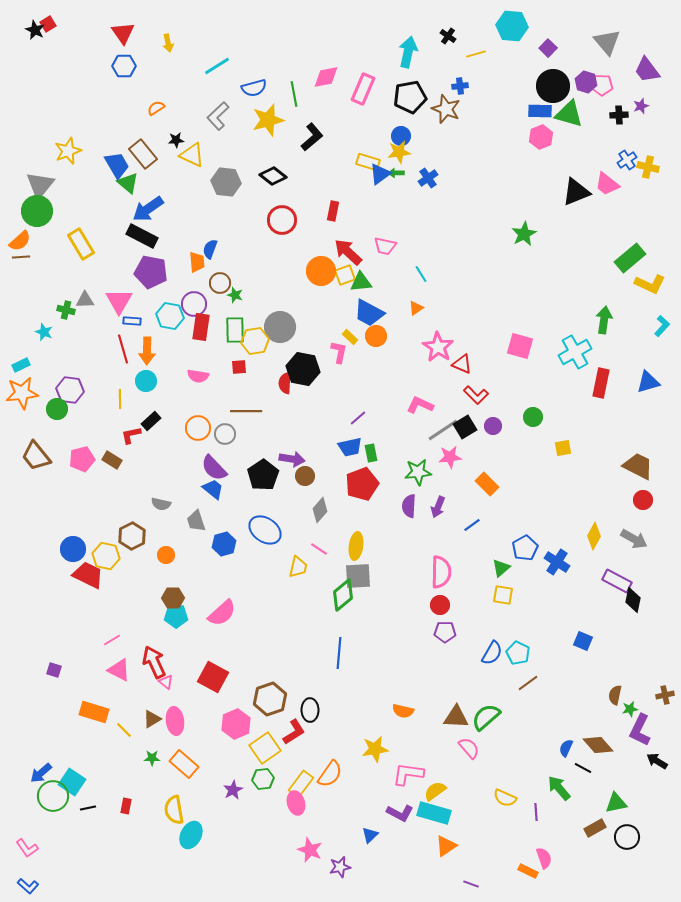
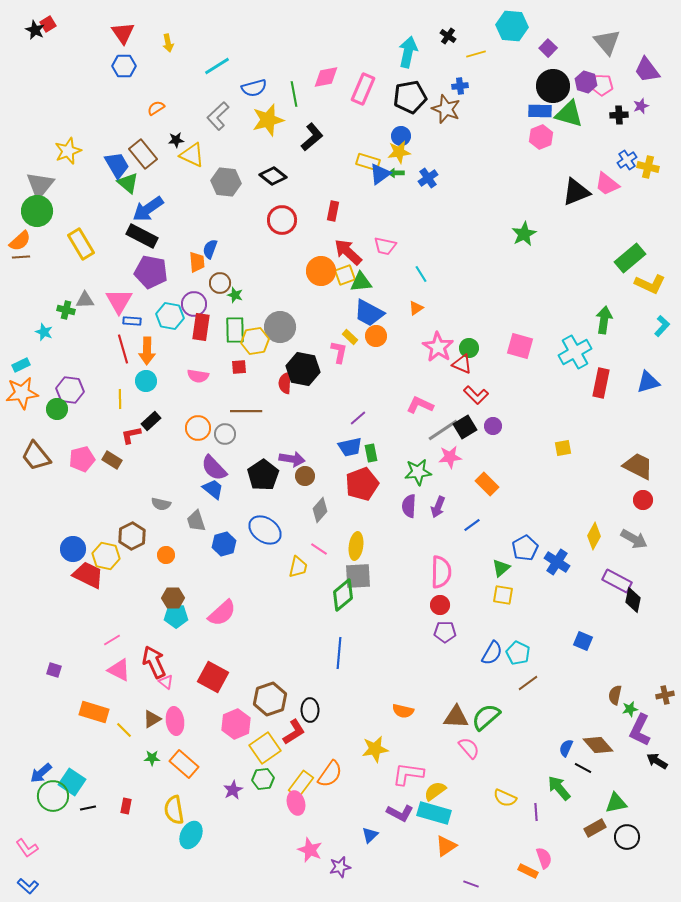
green circle at (533, 417): moved 64 px left, 69 px up
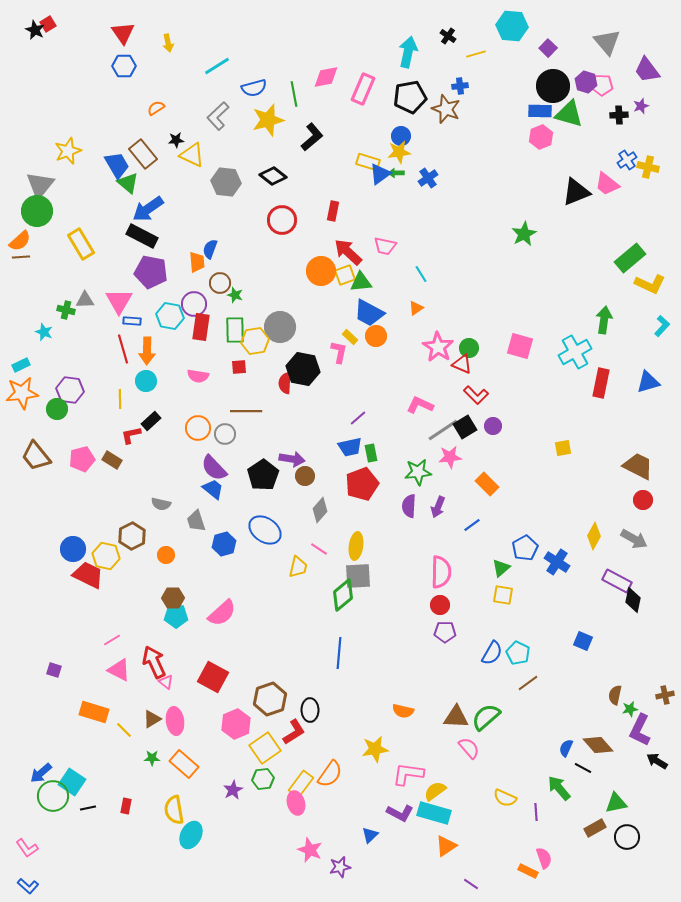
purple line at (471, 884): rotated 14 degrees clockwise
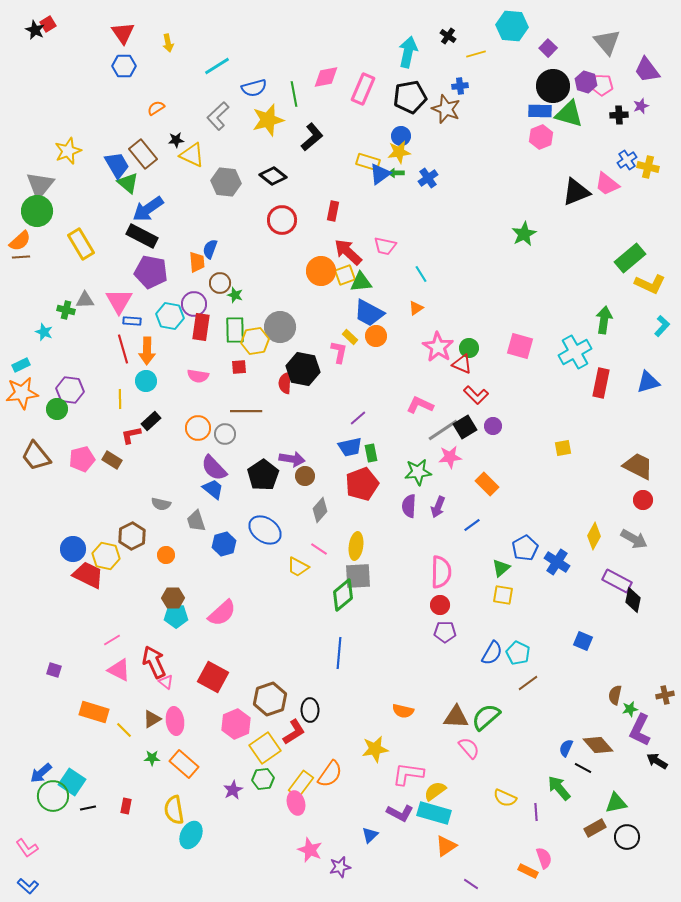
yellow trapezoid at (298, 567): rotated 105 degrees clockwise
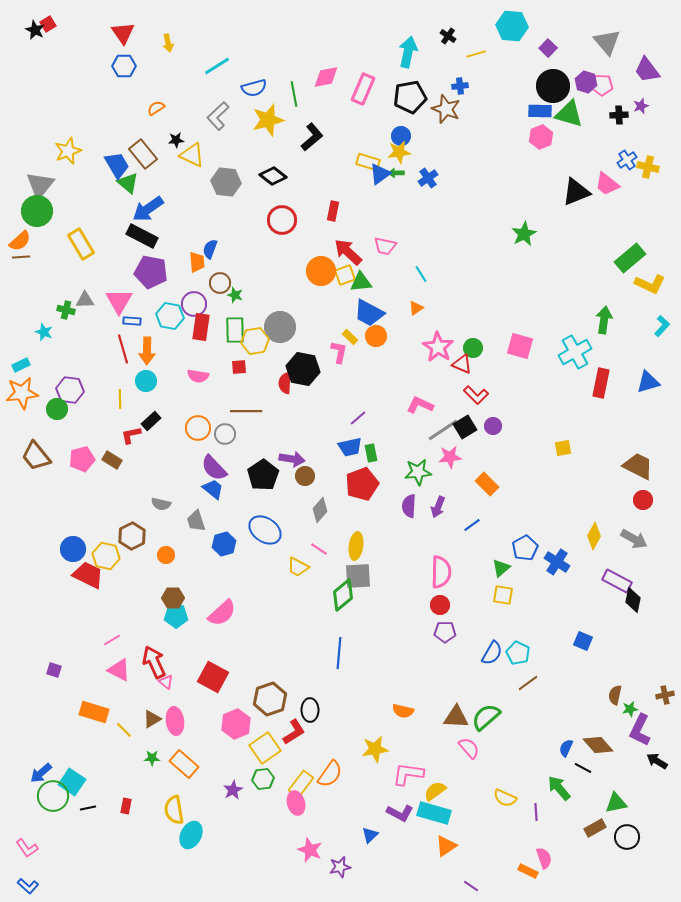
green circle at (469, 348): moved 4 px right
purple line at (471, 884): moved 2 px down
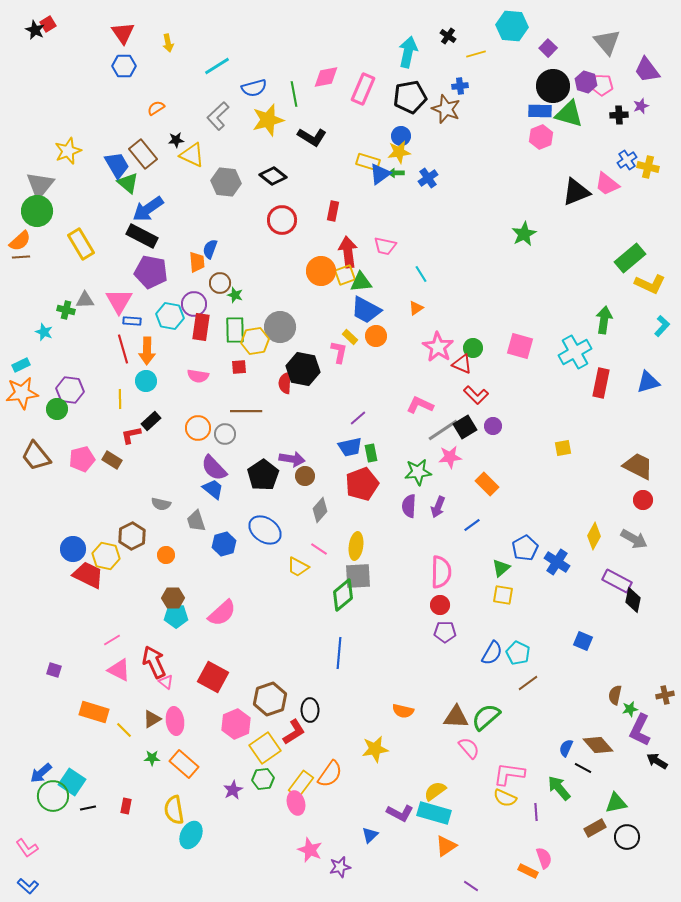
black L-shape at (312, 137): rotated 72 degrees clockwise
red arrow at (348, 252): rotated 40 degrees clockwise
blue trapezoid at (369, 313): moved 3 px left, 3 px up
pink L-shape at (408, 774): moved 101 px right
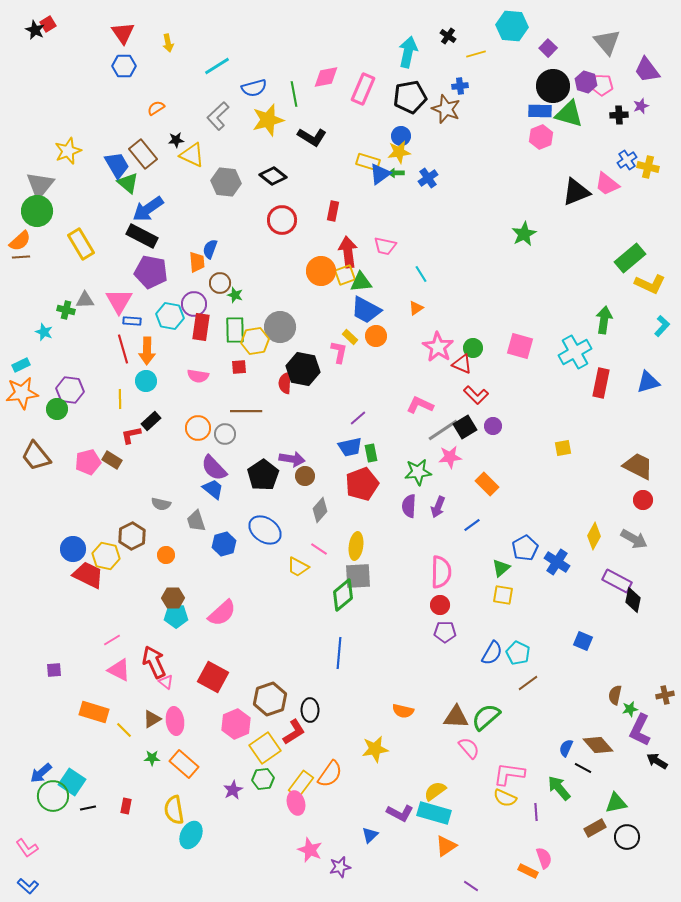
pink pentagon at (82, 459): moved 6 px right, 3 px down
purple square at (54, 670): rotated 21 degrees counterclockwise
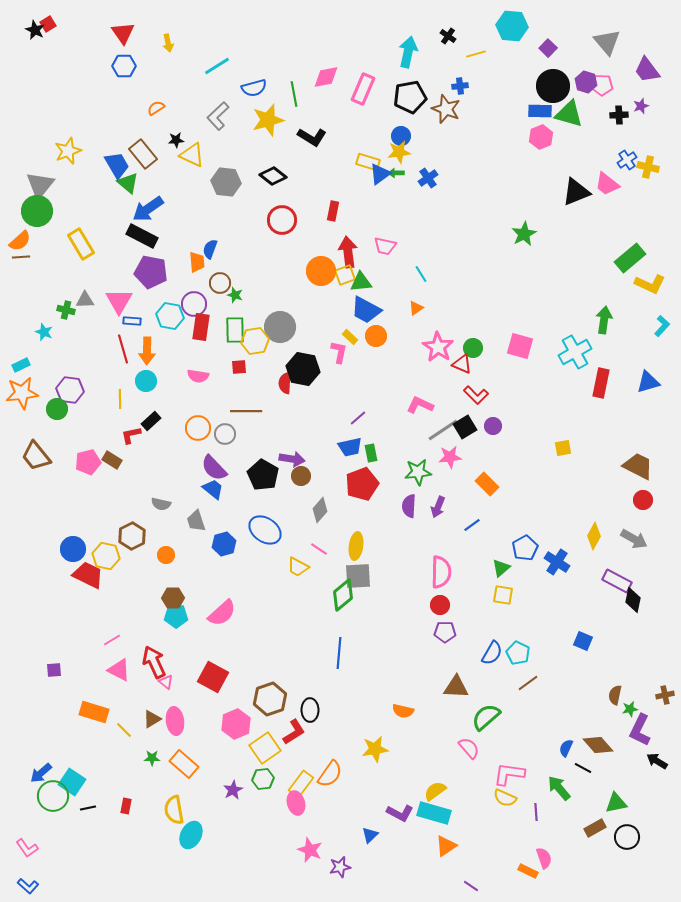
black pentagon at (263, 475): rotated 8 degrees counterclockwise
brown circle at (305, 476): moved 4 px left
brown triangle at (456, 717): moved 30 px up
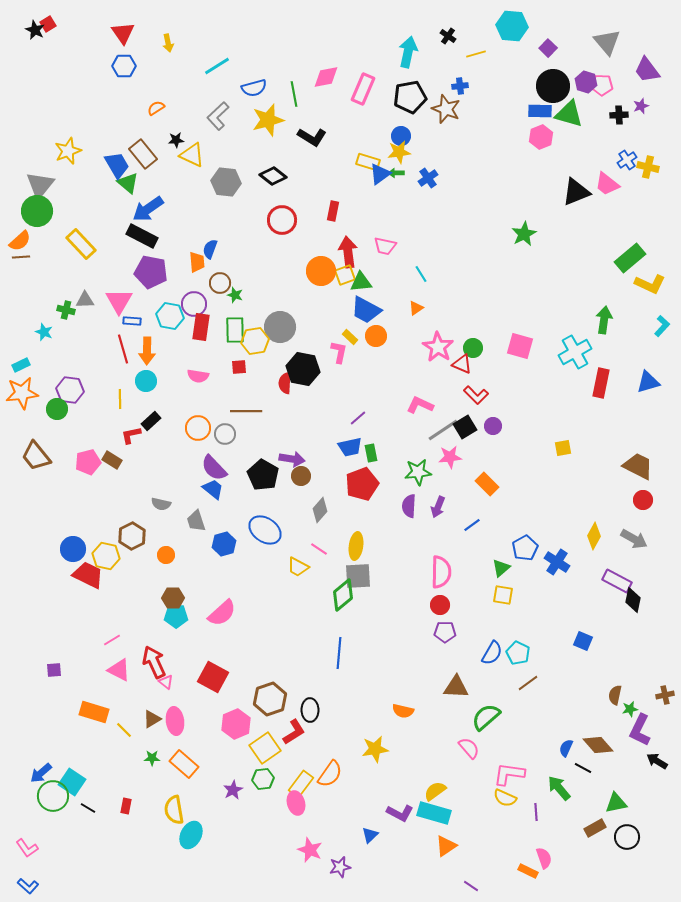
yellow rectangle at (81, 244): rotated 12 degrees counterclockwise
black line at (88, 808): rotated 42 degrees clockwise
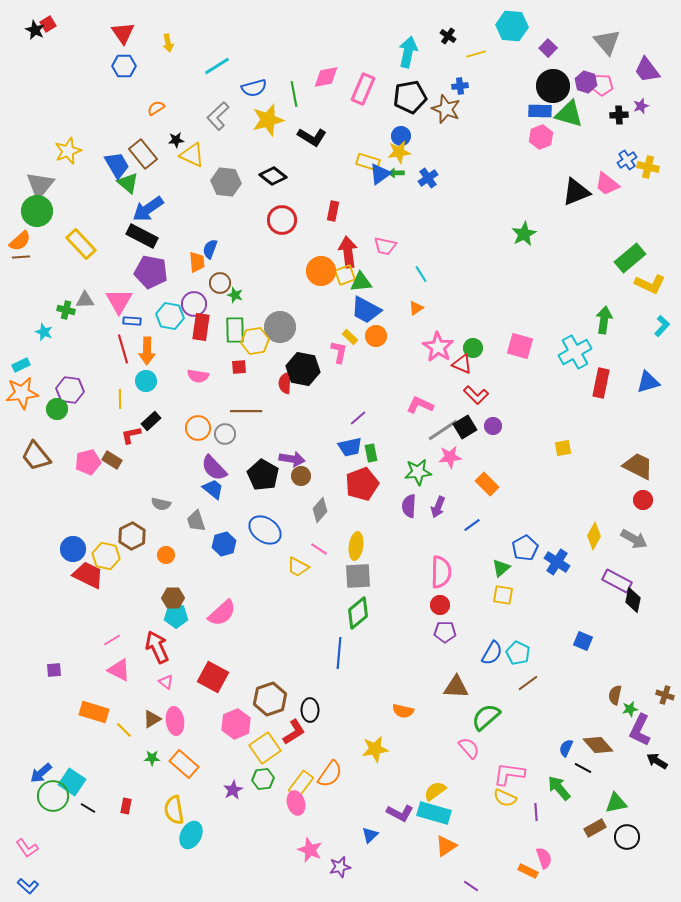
green diamond at (343, 595): moved 15 px right, 18 px down
red arrow at (154, 662): moved 3 px right, 15 px up
brown cross at (665, 695): rotated 30 degrees clockwise
